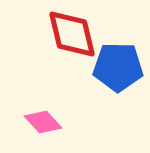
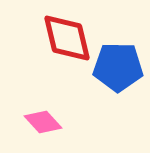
red diamond: moved 5 px left, 4 px down
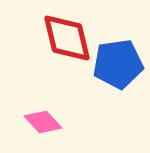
blue pentagon: moved 3 px up; rotated 9 degrees counterclockwise
